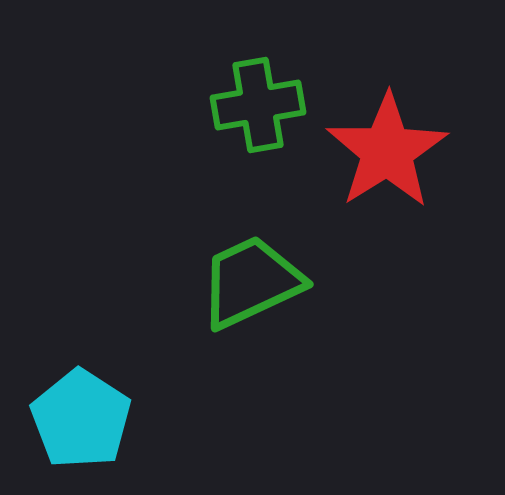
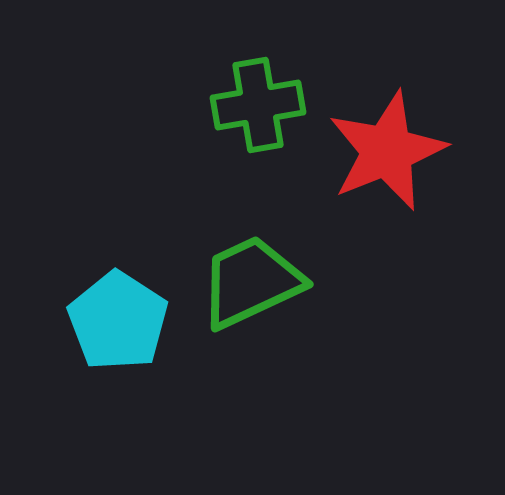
red star: rotated 10 degrees clockwise
cyan pentagon: moved 37 px right, 98 px up
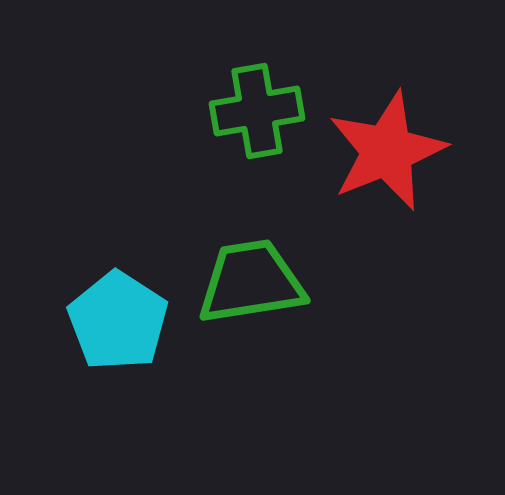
green cross: moved 1 px left, 6 px down
green trapezoid: rotated 16 degrees clockwise
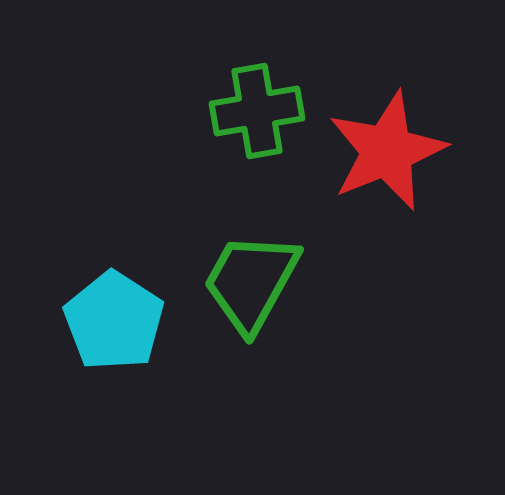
green trapezoid: rotated 52 degrees counterclockwise
cyan pentagon: moved 4 px left
